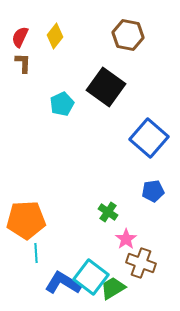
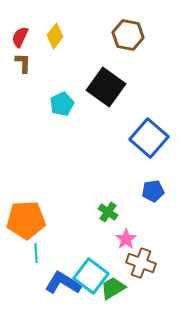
cyan square: moved 1 px up
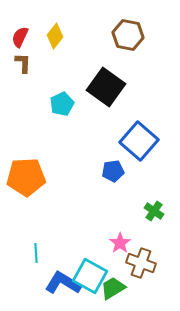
blue square: moved 10 px left, 3 px down
blue pentagon: moved 40 px left, 20 px up
green cross: moved 46 px right, 1 px up
orange pentagon: moved 43 px up
pink star: moved 6 px left, 4 px down
cyan square: moved 1 px left; rotated 8 degrees counterclockwise
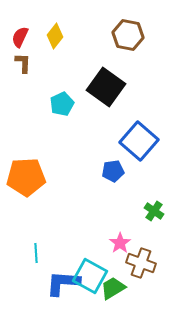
blue L-shape: rotated 27 degrees counterclockwise
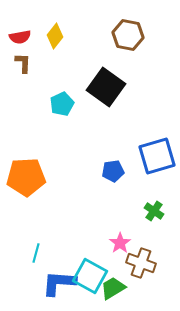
red semicircle: rotated 125 degrees counterclockwise
blue square: moved 18 px right, 15 px down; rotated 33 degrees clockwise
cyan line: rotated 18 degrees clockwise
blue L-shape: moved 4 px left
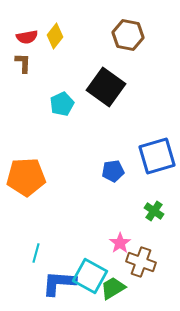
red semicircle: moved 7 px right
brown cross: moved 1 px up
